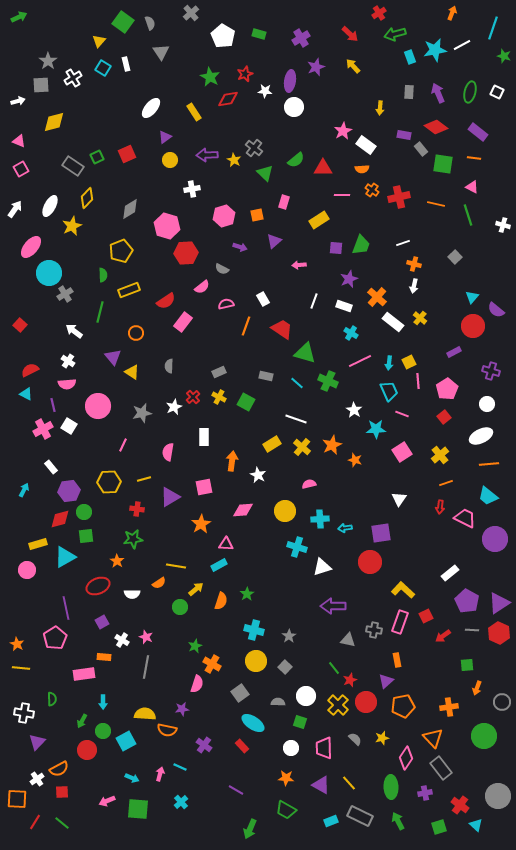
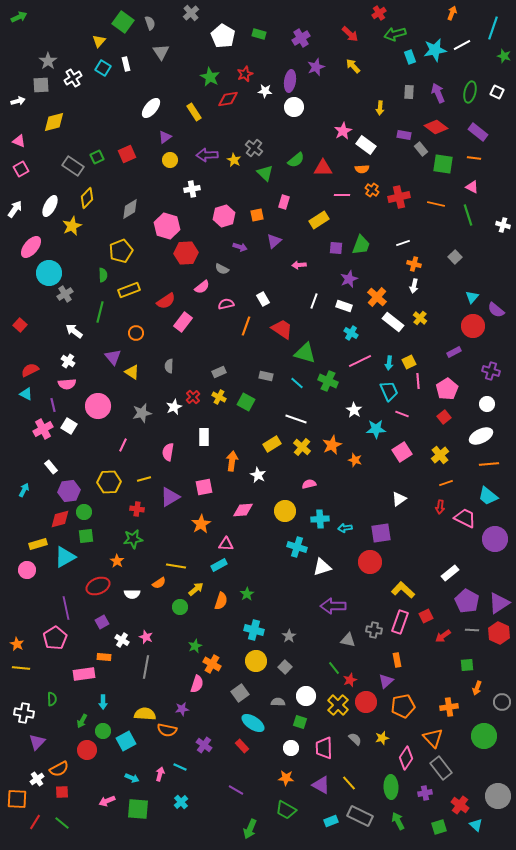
white triangle at (399, 499): rotated 21 degrees clockwise
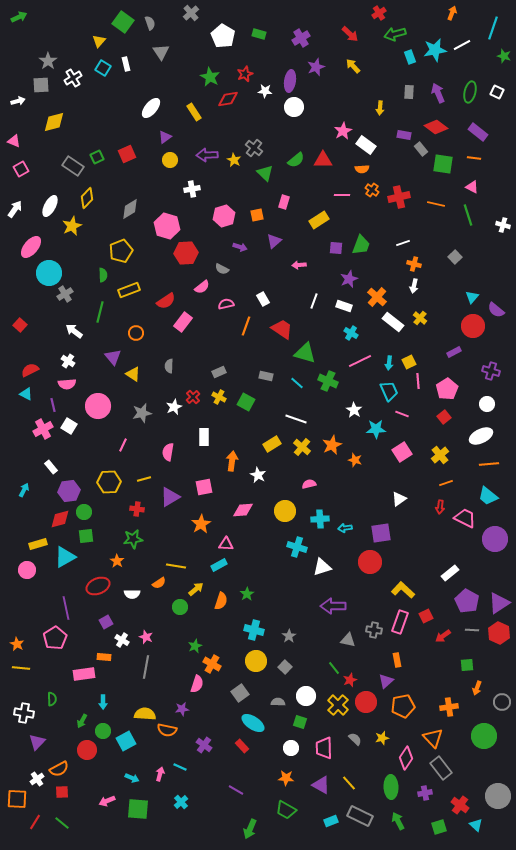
pink triangle at (19, 141): moved 5 px left
red triangle at (323, 168): moved 8 px up
yellow triangle at (132, 372): moved 1 px right, 2 px down
purple square at (102, 622): moved 4 px right
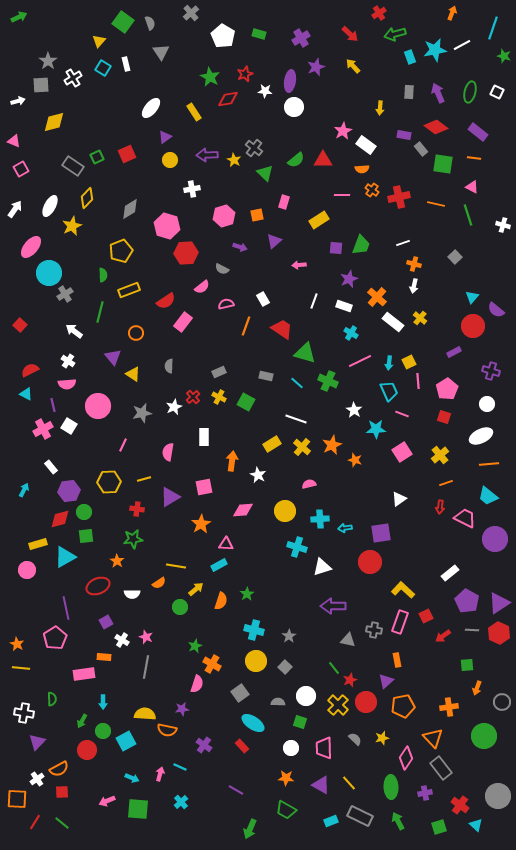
red square at (444, 417): rotated 32 degrees counterclockwise
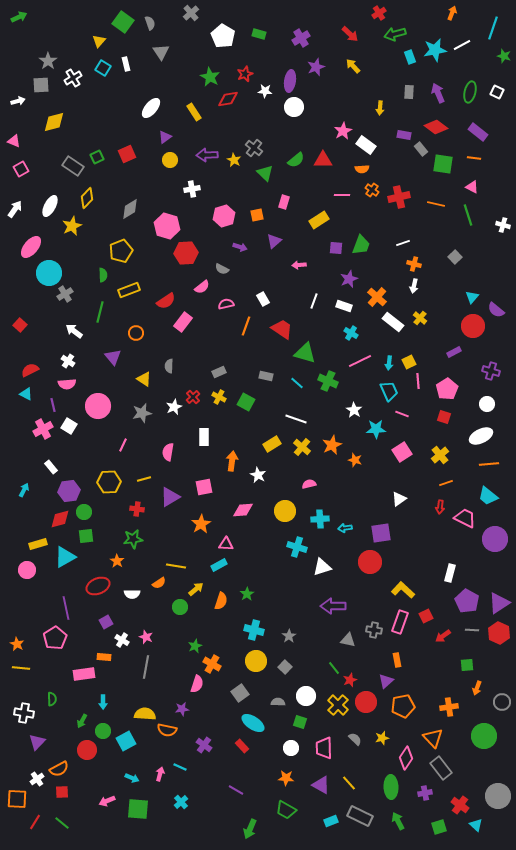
yellow triangle at (133, 374): moved 11 px right, 5 px down
white rectangle at (450, 573): rotated 36 degrees counterclockwise
